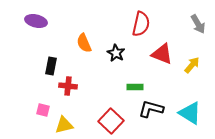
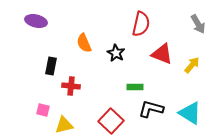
red cross: moved 3 px right
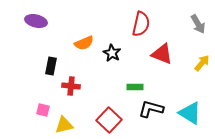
orange semicircle: rotated 90 degrees counterclockwise
black star: moved 4 px left
yellow arrow: moved 10 px right, 2 px up
red square: moved 2 px left, 1 px up
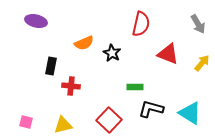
red triangle: moved 6 px right
pink square: moved 17 px left, 12 px down
yellow triangle: moved 1 px left
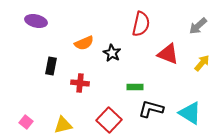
gray arrow: moved 2 px down; rotated 78 degrees clockwise
red cross: moved 9 px right, 3 px up
pink square: rotated 24 degrees clockwise
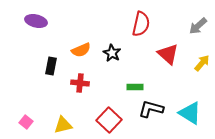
orange semicircle: moved 3 px left, 7 px down
red triangle: rotated 20 degrees clockwise
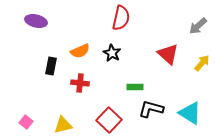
red semicircle: moved 20 px left, 6 px up
orange semicircle: moved 1 px left, 1 px down
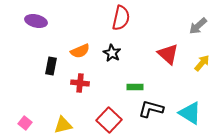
pink square: moved 1 px left, 1 px down
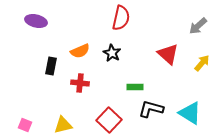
pink square: moved 2 px down; rotated 16 degrees counterclockwise
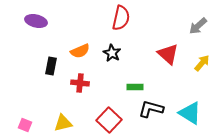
yellow triangle: moved 2 px up
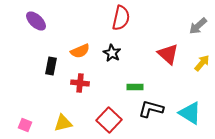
purple ellipse: rotated 30 degrees clockwise
